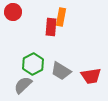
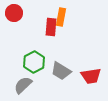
red circle: moved 1 px right, 1 px down
green hexagon: moved 1 px right, 2 px up
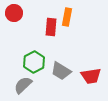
orange rectangle: moved 6 px right
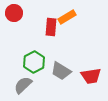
orange rectangle: rotated 48 degrees clockwise
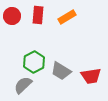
red circle: moved 2 px left, 3 px down
red rectangle: moved 13 px left, 12 px up
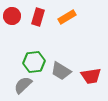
red rectangle: moved 2 px down; rotated 12 degrees clockwise
green hexagon: rotated 20 degrees clockwise
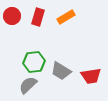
orange rectangle: moved 1 px left
gray semicircle: moved 5 px right
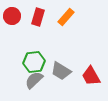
orange rectangle: rotated 18 degrees counterclockwise
red trapezoid: rotated 70 degrees clockwise
gray semicircle: moved 6 px right, 5 px up
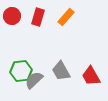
green hexagon: moved 13 px left, 9 px down
gray trapezoid: rotated 30 degrees clockwise
